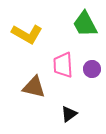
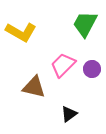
green trapezoid: rotated 56 degrees clockwise
yellow L-shape: moved 6 px left, 2 px up
pink trapezoid: rotated 48 degrees clockwise
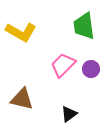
green trapezoid: moved 1 px left, 2 px down; rotated 36 degrees counterclockwise
purple circle: moved 1 px left
brown triangle: moved 12 px left, 12 px down
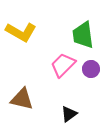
green trapezoid: moved 1 px left, 9 px down
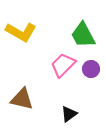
green trapezoid: rotated 20 degrees counterclockwise
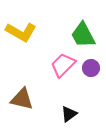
purple circle: moved 1 px up
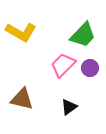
green trapezoid: rotated 108 degrees counterclockwise
purple circle: moved 1 px left
black triangle: moved 7 px up
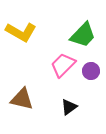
purple circle: moved 1 px right, 3 px down
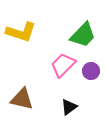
yellow L-shape: rotated 12 degrees counterclockwise
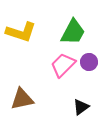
green trapezoid: moved 10 px left, 3 px up; rotated 16 degrees counterclockwise
purple circle: moved 2 px left, 9 px up
brown triangle: rotated 25 degrees counterclockwise
black triangle: moved 12 px right
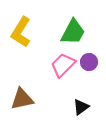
yellow L-shape: rotated 104 degrees clockwise
